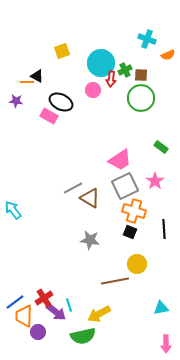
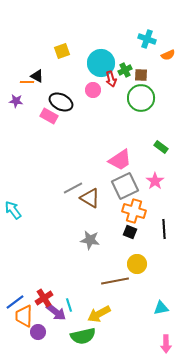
red arrow: rotated 21 degrees counterclockwise
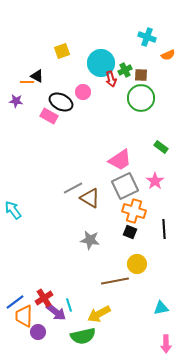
cyan cross: moved 2 px up
pink circle: moved 10 px left, 2 px down
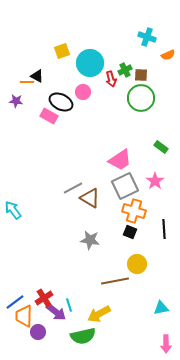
cyan circle: moved 11 px left
